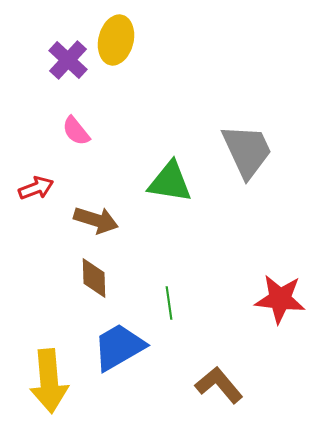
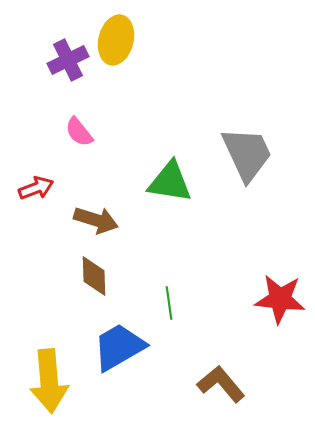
purple cross: rotated 21 degrees clockwise
pink semicircle: moved 3 px right, 1 px down
gray trapezoid: moved 3 px down
brown diamond: moved 2 px up
brown L-shape: moved 2 px right, 1 px up
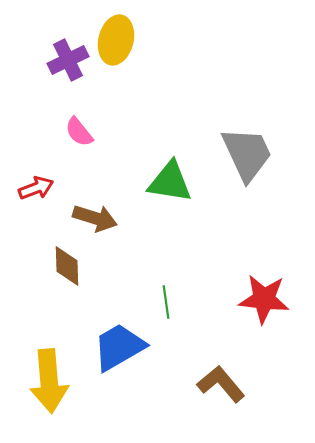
brown arrow: moved 1 px left, 2 px up
brown diamond: moved 27 px left, 10 px up
red star: moved 16 px left
green line: moved 3 px left, 1 px up
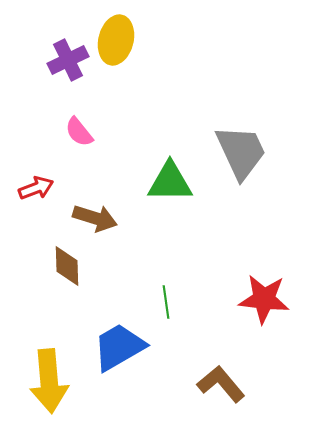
gray trapezoid: moved 6 px left, 2 px up
green triangle: rotated 9 degrees counterclockwise
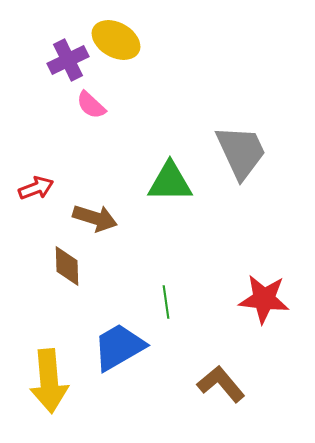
yellow ellipse: rotated 75 degrees counterclockwise
pink semicircle: moved 12 px right, 27 px up; rotated 8 degrees counterclockwise
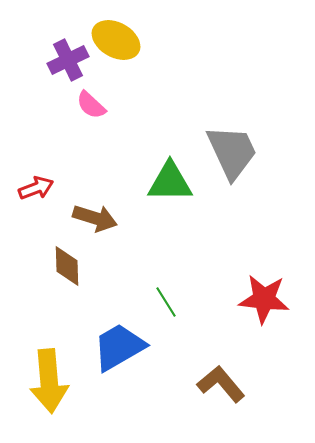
gray trapezoid: moved 9 px left
green line: rotated 24 degrees counterclockwise
